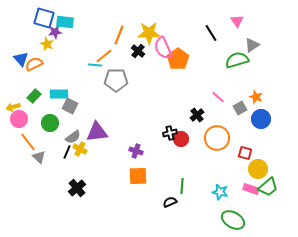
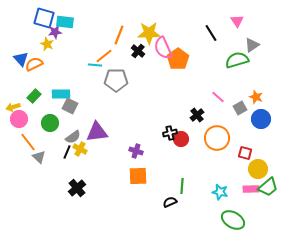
cyan rectangle at (59, 94): moved 2 px right
pink rectangle at (251, 189): rotated 21 degrees counterclockwise
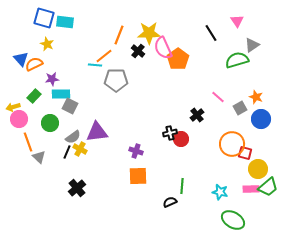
purple star at (55, 32): moved 3 px left, 47 px down
orange circle at (217, 138): moved 15 px right, 6 px down
orange line at (28, 142): rotated 18 degrees clockwise
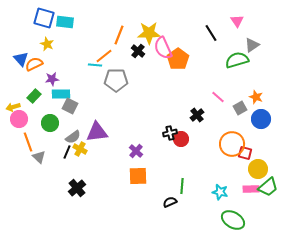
purple cross at (136, 151): rotated 24 degrees clockwise
